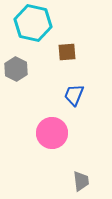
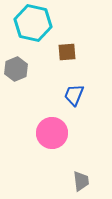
gray hexagon: rotated 10 degrees clockwise
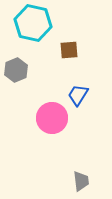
brown square: moved 2 px right, 2 px up
gray hexagon: moved 1 px down
blue trapezoid: moved 4 px right; rotated 10 degrees clockwise
pink circle: moved 15 px up
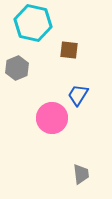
brown square: rotated 12 degrees clockwise
gray hexagon: moved 1 px right, 2 px up
gray trapezoid: moved 7 px up
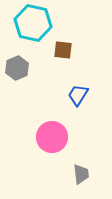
brown square: moved 6 px left
pink circle: moved 19 px down
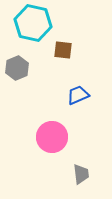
blue trapezoid: rotated 35 degrees clockwise
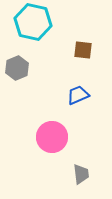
cyan hexagon: moved 1 px up
brown square: moved 20 px right
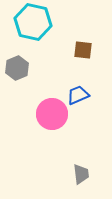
pink circle: moved 23 px up
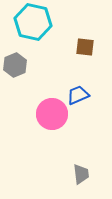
brown square: moved 2 px right, 3 px up
gray hexagon: moved 2 px left, 3 px up
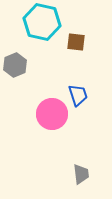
cyan hexagon: moved 9 px right
brown square: moved 9 px left, 5 px up
blue trapezoid: rotated 95 degrees clockwise
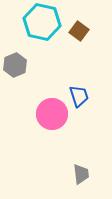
brown square: moved 3 px right, 11 px up; rotated 30 degrees clockwise
blue trapezoid: moved 1 px right, 1 px down
